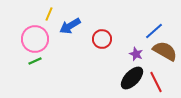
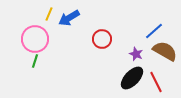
blue arrow: moved 1 px left, 8 px up
green line: rotated 48 degrees counterclockwise
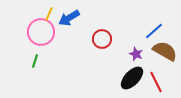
pink circle: moved 6 px right, 7 px up
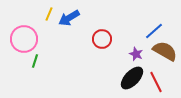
pink circle: moved 17 px left, 7 px down
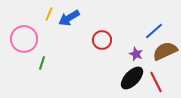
red circle: moved 1 px down
brown semicircle: rotated 55 degrees counterclockwise
green line: moved 7 px right, 2 px down
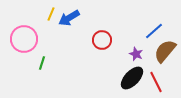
yellow line: moved 2 px right
brown semicircle: rotated 25 degrees counterclockwise
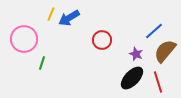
red line: moved 2 px right; rotated 10 degrees clockwise
